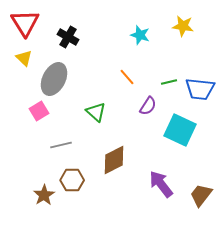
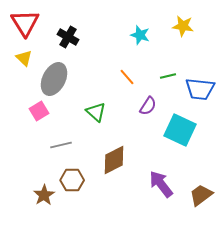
green line: moved 1 px left, 6 px up
brown trapezoid: rotated 15 degrees clockwise
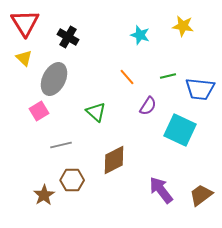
purple arrow: moved 6 px down
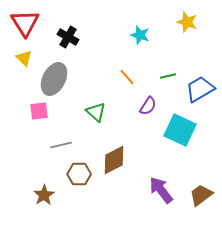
yellow star: moved 4 px right, 4 px up; rotated 10 degrees clockwise
blue trapezoid: rotated 144 degrees clockwise
pink square: rotated 24 degrees clockwise
brown hexagon: moved 7 px right, 6 px up
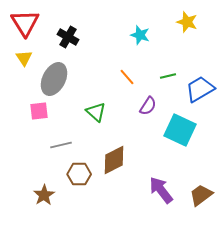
yellow triangle: rotated 12 degrees clockwise
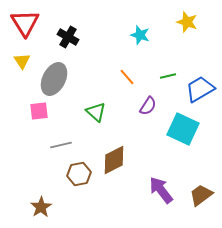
yellow triangle: moved 2 px left, 3 px down
cyan square: moved 3 px right, 1 px up
brown hexagon: rotated 10 degrees counterclockwise
brown star: moved 3 px left, 12 px down
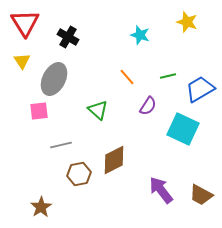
green triangle: moved 2 px right, 2 px up
brown trapezoid: rotated 115 degrees counterclockwise
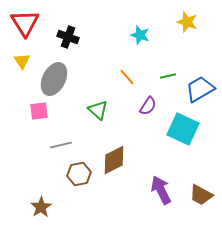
black cross: rotated 10 degrees counterclockwise
purple arrow: rotated 12 degrees clockwise
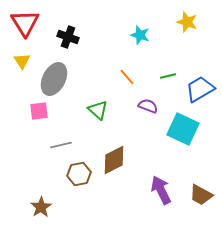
purple semicircle: rotated 102 degrees counterclockwise
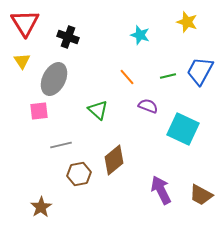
blue trapezoid: moved 18 px up; rotated 32 degrees counterclockwise
brown diamond: rotated 12 degrees counterclockwise
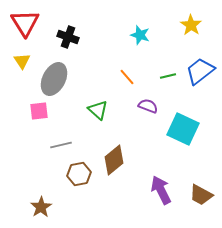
yellow star: moved 4 px right, 3 px down; rotated 15 degrees clockwise
blue trapezoid: rotated 24 degrees clockwise
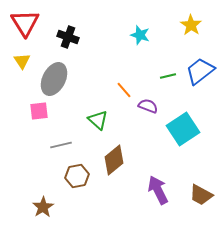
orange line: moved 3 px left, 13 px down
green triangle: moved 10 px down
cyan square: rotated 32 degrees clockwise
brown hexagon: moved 2 px left, 2 px down
purple arrow: moved 3 px left
brown star: moved 2 px right
